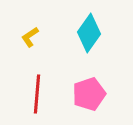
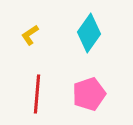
yellow L-shape: moved 2 px up
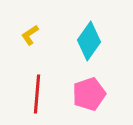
cyan diamond: moved 8 px down
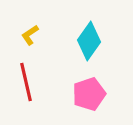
red line: moved 11 px left, 12 px up; rotated 18 degrees counterclockwise
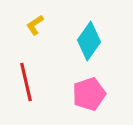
yellow L-shape: moved 5 px right, 10 px up
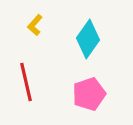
yellow L-shape: rotated 15 degrees counterclockwise
cyan diamond: moved 1 px left, 2 px up
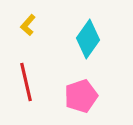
yellow L-shape: moved 7 px left
pink pentagon: moved 8 px left, 2 px down
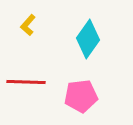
red line: rotated 75 degrees counterclockwise
pink pentagon: rotated 12 degrees clockwise
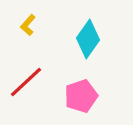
red line: rotated 45 degrees counterclockwise
pink pentagon: rotated 12 degrees counterclockwise
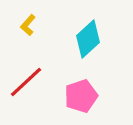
cyan diamond: rotated 12 degrees clockwise
